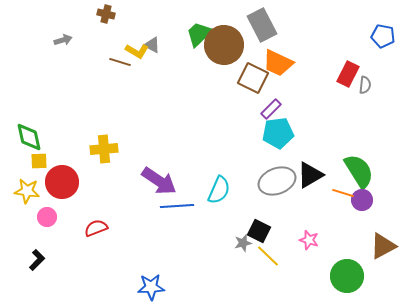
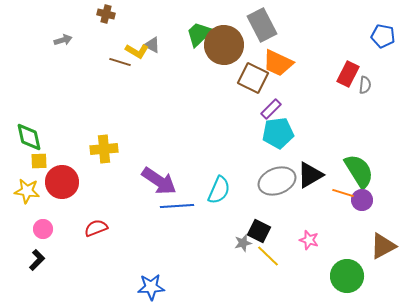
pink circle: moved 4 px left, 12 px down
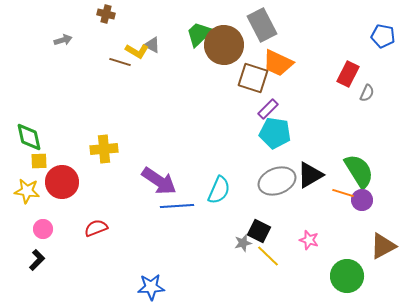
brown square: rotated 8 degrees counterclockwise
gray semicircle: moved 2 px right, 8 px down; rotated 18 degrees clockwise
purple rectangle: moved 3 px left
cyan pentagon: moved 3 px left; rotated 16 degrees clockwise
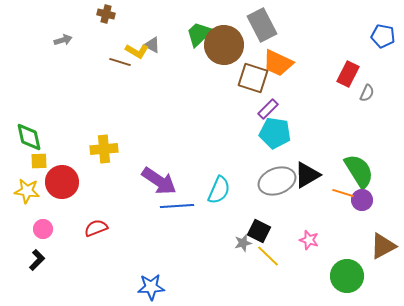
black triangle: moved 3 px left
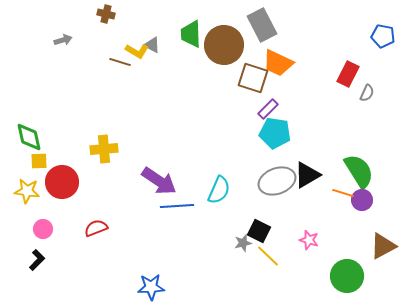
green trapezoid: moved 8 px left; rotated 48 degrees counterclockwise
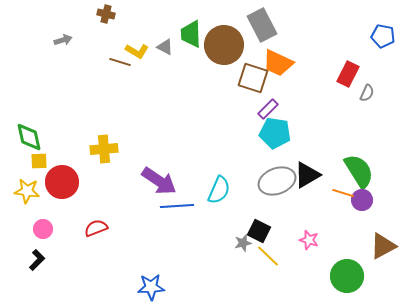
gray triangle: moved 13 px right, 2 px down
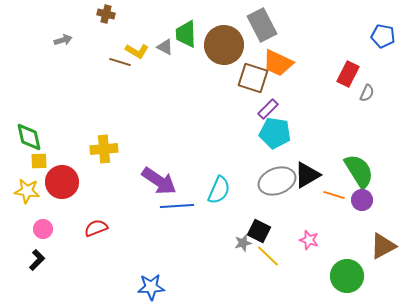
green trapezoid: moved 5 px left
orange line: moved 9 px left, 2 px down
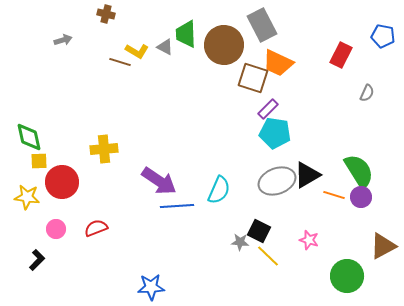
red rectangle: moved 7 px left, 19 px up
yellow star: moved 6 px down
purple circle: moved 1 px left, 3 px up
pink circle: moved 13 px right
gray star: moved 3 px left, 1 px up; rotated 18 degrees clockwise
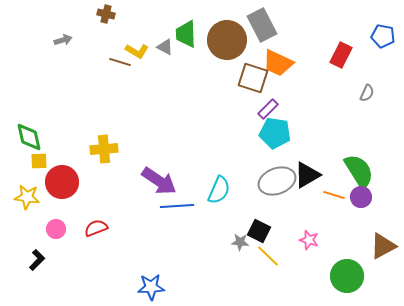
brown circle: moved 3 px right, 5 px up
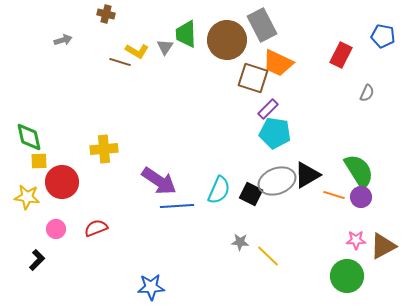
gray triangle: rotated 36 degrees clockwise
black square: moved 8 px left, 37 px up
pink star: moved 47 px right; rotated 18 degrees counterclockwise
